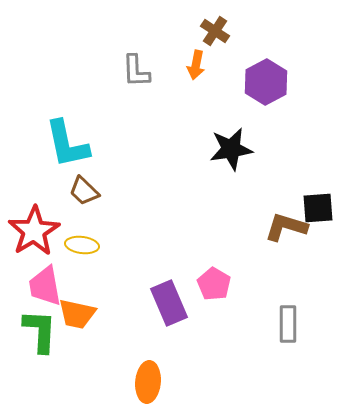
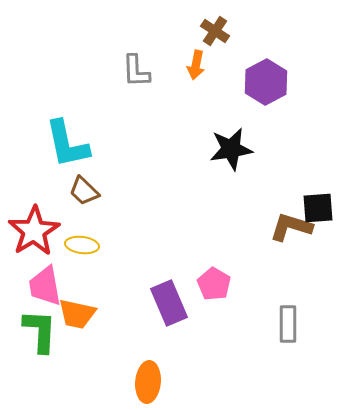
brown L-shape: moved 5 px right
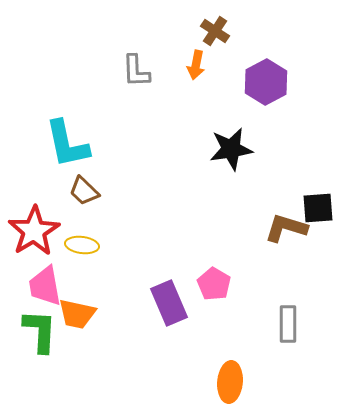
brown L-shape: moved 5 px left, 1 px down
orange ellipse: moved 82 px right
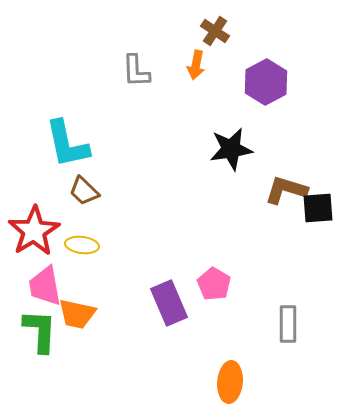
brown L-shape: moved 38 px up
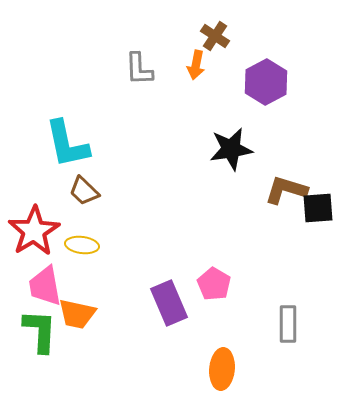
brown cross: moved 5 px down
gray L-shape: moved 3 px right, 2 px up
orange ellipse: moved 8 px left, 13 px up
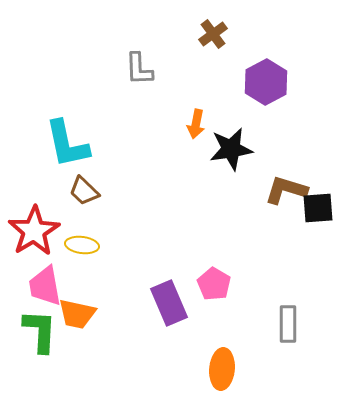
brown cross: moved 2 px left, 2 px up; rotated 20 degrees clockwise
orange arrow: moved 59 px down
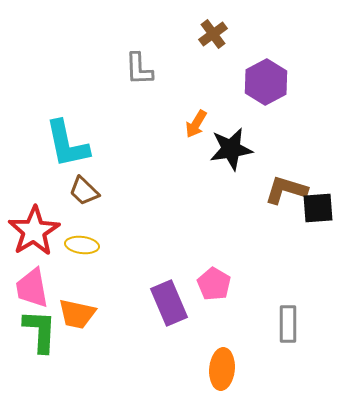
orange arrow: rotated 20 degrees clockwise
pink trapezoid: moved 13 px left, 2 px down
